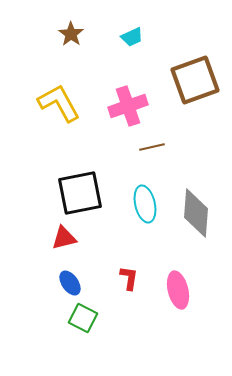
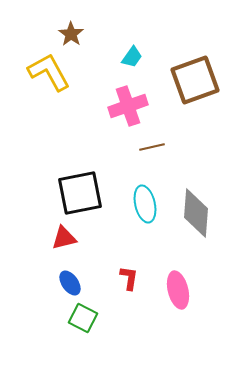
cyan trapezoid: moved 20 px down; rotated 30 degrees counterclockwise
yellow L-shape: moved 10 px left, 31 px up
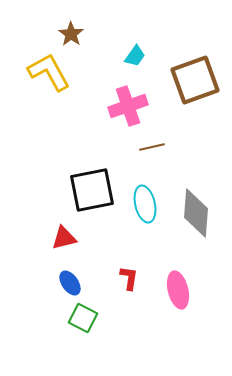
cyan trapezoid: moved 3 px right, 1 px up
black square: moved 12 px right, 3 px up
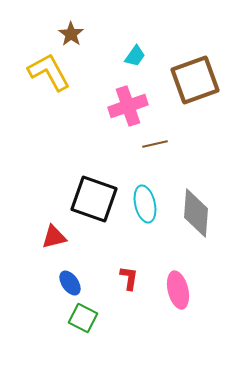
brown line: moved 3 px right, 3 px up
black square: moved 2 px right, 9 px down; rotated 30 degrees clockwise
red triangle: moved 10 px left, 1 px up
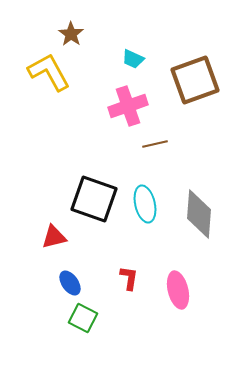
cyan trapezoid: moved 2 px left, 3 px down; rotated 80 degrees clockwise
gray diamond: moved 3 px right, 1 px down
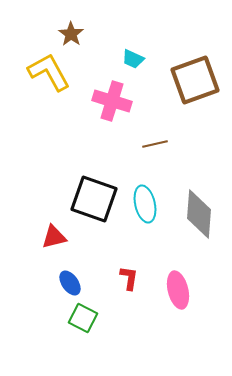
pink cross: moved 16 px left, 5 px up; rotated 36 degrees clockwise
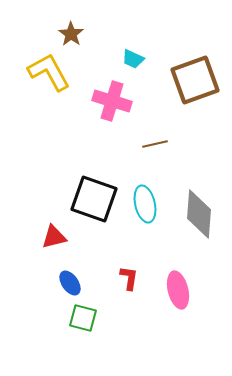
green square: rotated 12 degrees counterclockwise
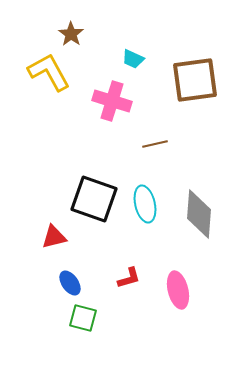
brown square: rotated 12 degrees clockwise
red L-shape: rotated 65 degrees clockwise
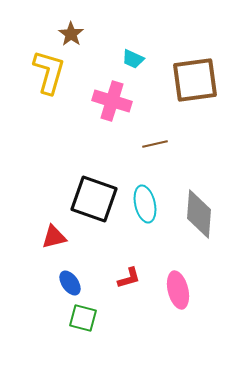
yellow L-shape: rotated 45 degrees clockwise
